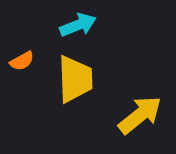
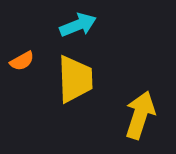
yellow arrow: rotated 33 degrees counterclockwise
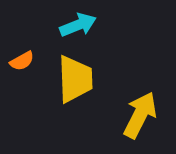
yellow arrow: rotated 9 degrees clockwise
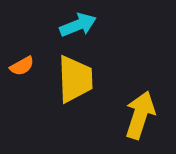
orange semicircle: moved 5 px down
yellow arrow: rotated 9 degrees counterclockwise
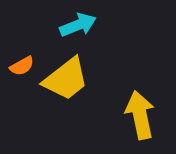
yellow trapezoid: moved 9 px left; rotated 54 degrees clockwise
yellow arrow: rotated 30 degrees counterclockwise
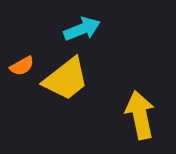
cyan arrow: moved 4 px right, 4 px down
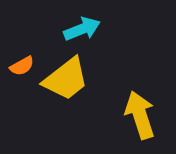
yellow arrow: rotated 6 degrees counterclockwise
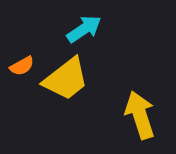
cyan arrow: moved 2 px right; rotated 12 degrees counterclockwise
